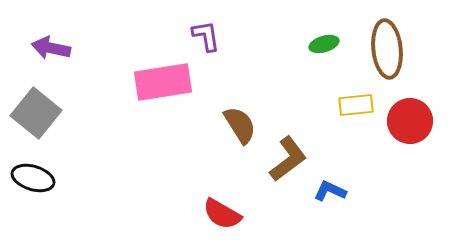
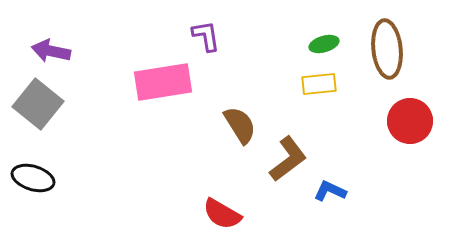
purple arrow: moved 3 px down
yellow rectangle: moved 37 px left, 21 px up
gray square: moved 2 px right, 9 px up
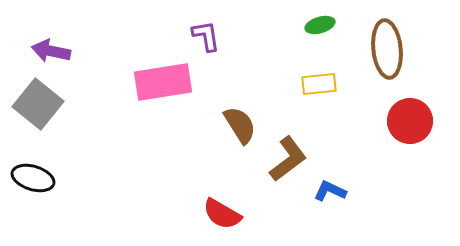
green ellipse: moved 4 px left, 19 px up
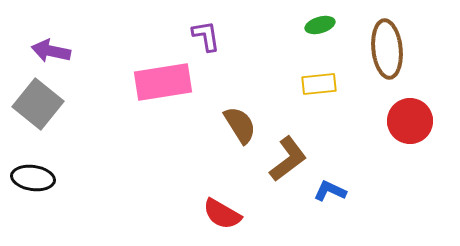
black ellipse: rotated 9 degrees counterclockwise
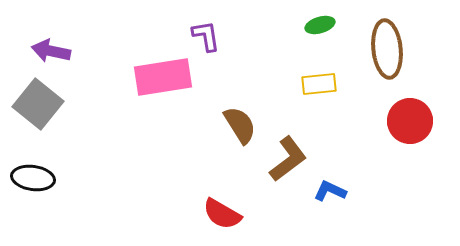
pink rectangle: moved 5 px up
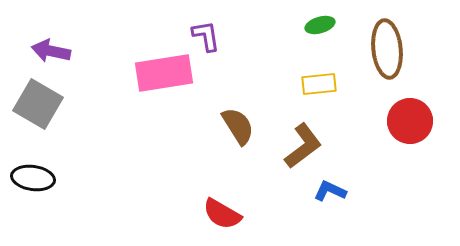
pink rectangle: moved 1 px right, 4 px up
gray square: rotated 9 degrees counterclockwise
brown semicircle: moved 2 px left, 1 px down
brown L-shape: moved 15 px right, 13 px up
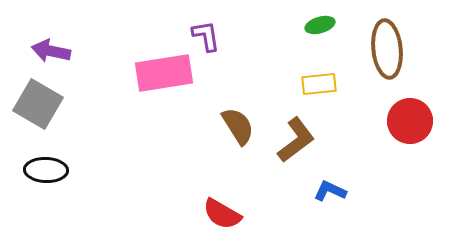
brown L-shape: moved 7 px left, 6 px up
black ellipse: moved 13 px right, 8 px up; rotated 6 degrees counterclockwise
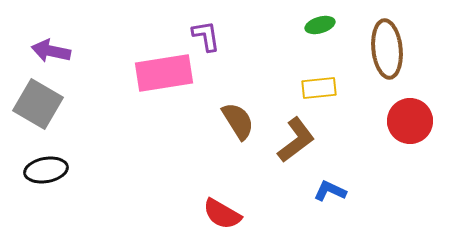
yellow rectangle: moved 4 px down
brown semicircle: moved 5 px up
black ellipse: rotated 12 degrees counterclockwise
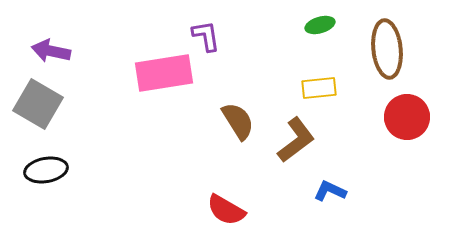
red circle: moved 3 px left, 4 px up
red semicircle: moved 4 px right, 4 px up
